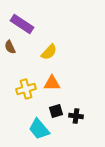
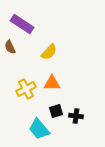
yellow cross: rotated 12 degrees counterclockwise
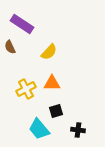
black cross: moved 2 px right, 14 px down
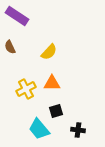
purple rectangle: moved 5 px left, 8 px up
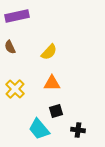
purple rectangle: rotated 45 degrees counterclockwise
yellow cross: moved 11 px left; rotated 18 degrees counterclockwise
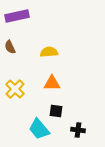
yellow semicircle: rotated 138 degrees counterclockwise
black square: rotated 24 degrees clockwise
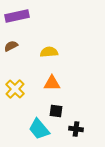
brown semicircle: moved 1 px right, 1 px up; rotated 88 degrees clockwise
black cross: moved 2 px left, 1 px up
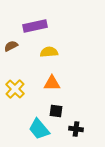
purple rectangle: moved 18 px right, 10 px down
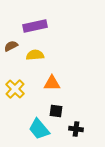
yellow semicircle: moved 14 px left, 3 px down
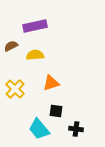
orange triangle: moved 1 px left; rotated 18 degrees counterclockwise
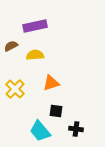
cyan trapezoid: moved 1 px right, 2 px down
